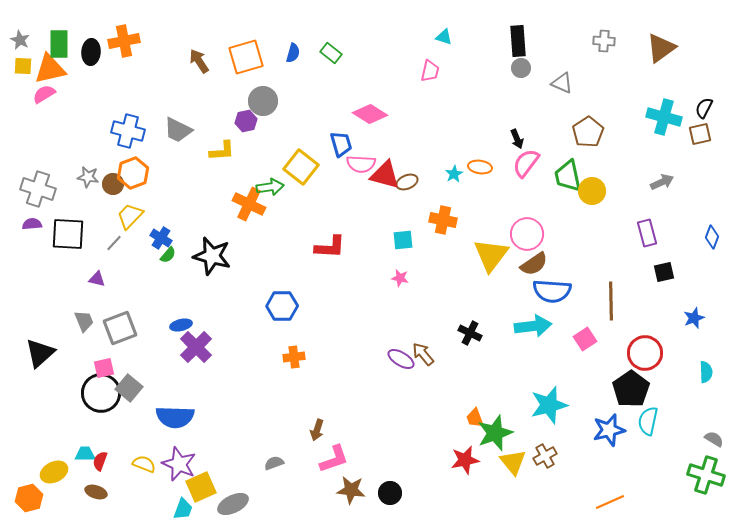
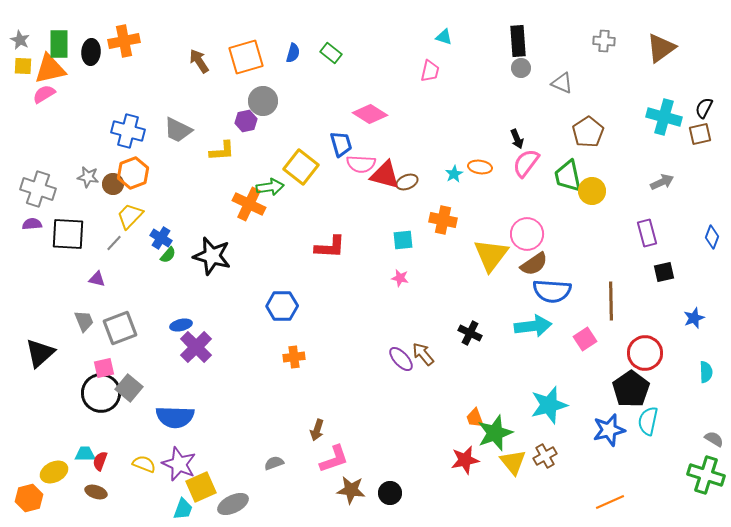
purple ellipse at (401, 359): rotated 16 degrees clockwise
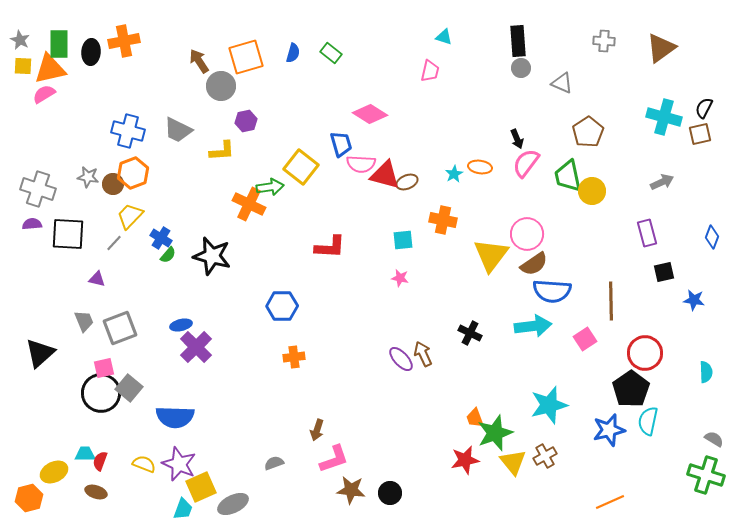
gray circle at (263, 101): moved 42 px left, 15 px up
blue star at (694, 318): moved 18 px up; rotated 30 degrees clockwise
brown arrow at (423, 354): rotated 15 degrees clockwise
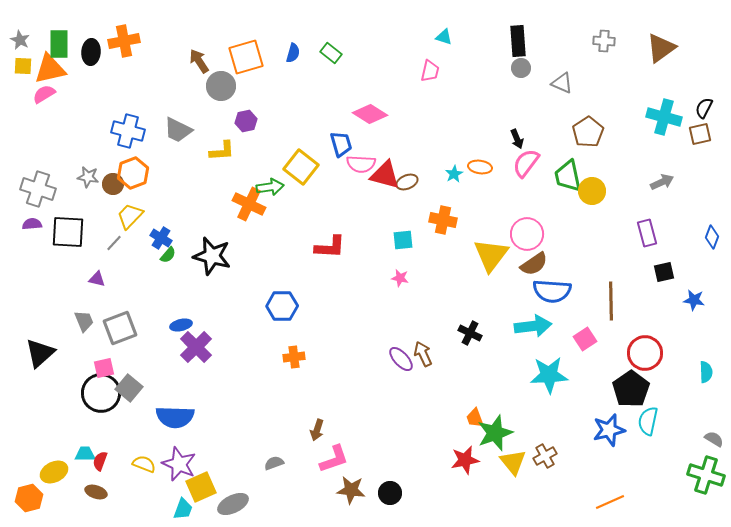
black square at (68, 234): moved 2 px up
cyan star at (549, 405): moved 30 px up; rotated 12 degrees clockwise
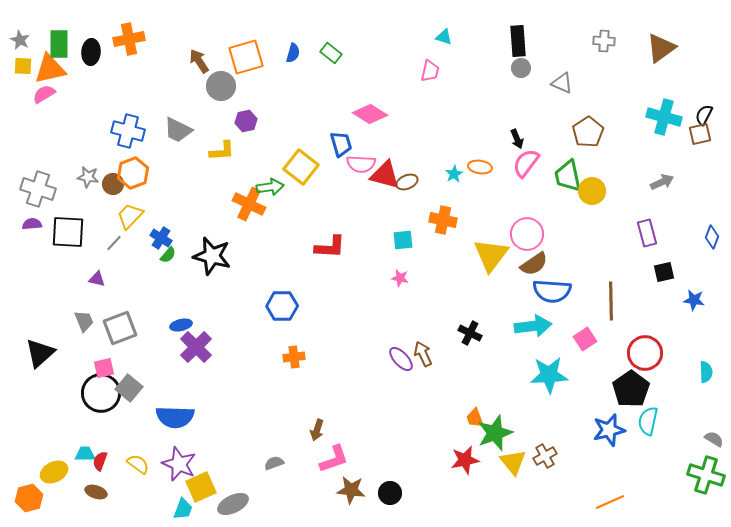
orange cross at (124, 41): moved 5 px right, 2 px up
black semicircle at (704, 108): moved 7 px down
yellow semicircle at (144, 464): moved 6 px left; rotated 15 degrees clockwise
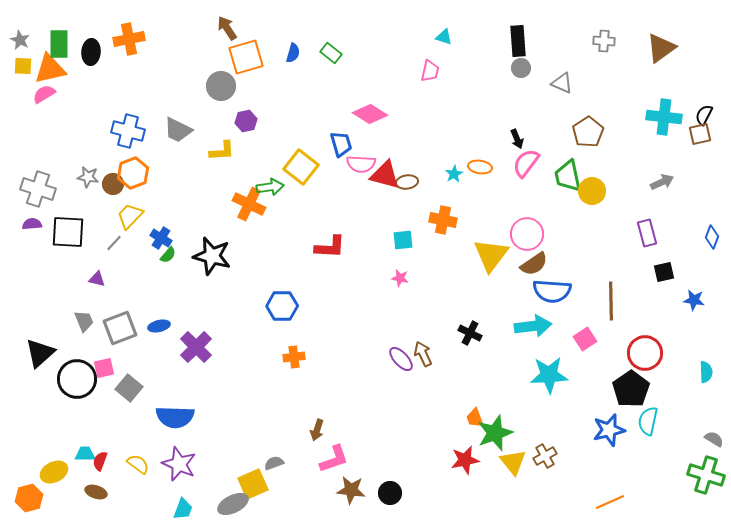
brown arrow at (199, 61): moved 28 px right, 33 px up
cyan cross at (664, 117): rotated 8 degrees counterclockwise
brown ellipse at (407, 182): rotated 15 degrees clockwise
blue ellipse at (181, 325): moved 22 px left, 1 px down
black circle at (101, 393): moved 24 px left, 14 px up
yellow square at (201, 487): moved 52 px right, 3 px up
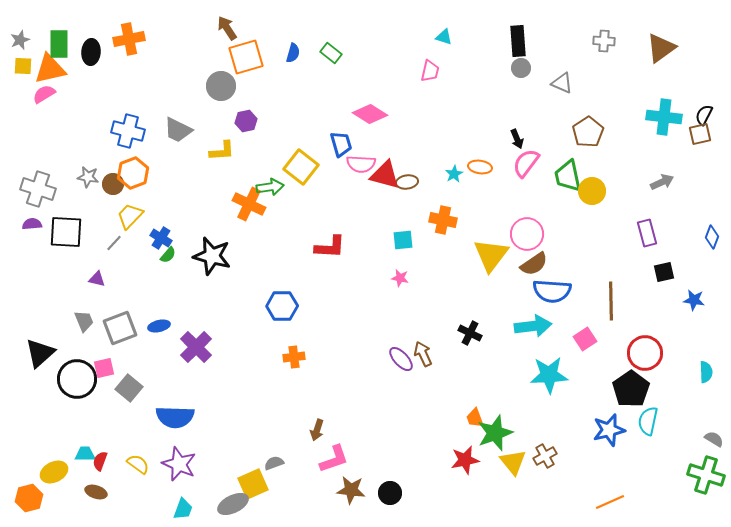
gray star at (20, 40): rotated 24 degrees clockwise
black square at (68, 232): moved 2 px left
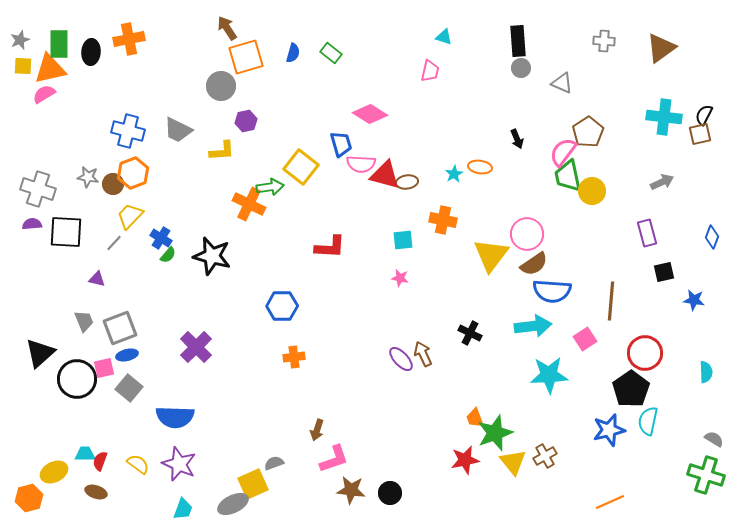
pink semicircle at (526, 163): moved 37 px right, 11 px up
brown line at (611, 301): rotated 6 degrees clockwise
blue ellipse at (159, 326): moved 32 px left, 29 px down
